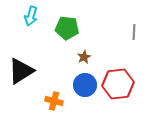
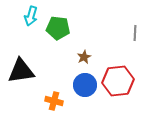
green pentagon: moved 9 px left
gray line: moved 1 px right, 1 px down
black triangle: rotated 24 degrees clockwise
red hexagon: moved 3 px up
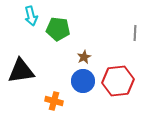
cyan arrow: rotated 30 degrees counterclockwise
green pentagon: moved 1 px down
blue circle: moved 2 px left, 4 px up
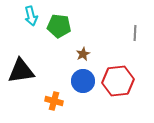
green pentagon: moved 1 px right, 3 px up
brown star: moved 1 px left, 3 px up
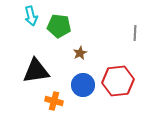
brown star: moved 3 px left, 1 px up
black triangle: moved 15 px right
blue circle: moved 4 px down
